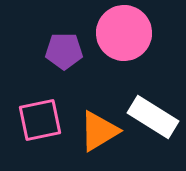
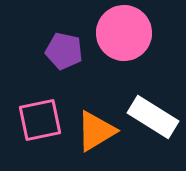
purple pentagon: rotated 12 degrees clockwise
orange triangle: moved 3 px left
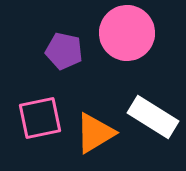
pink circle: moved 3 px right
pink square: moved 2 px up
orange triangle: moved 1 px left, 2 px down
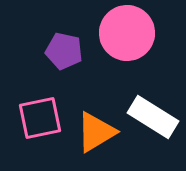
orange triangle: moved 1 px right, 1 px up
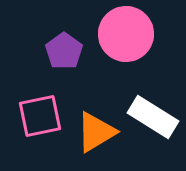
pink circle: moved 1 px left, 1 px down
purple pentagon: rotated 24 degrees clockwise
pink square: moved 2 px up
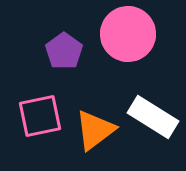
pink circle: moved 2 px right
orange triangle: moved 1 px left, 2 px up; rotated 6 degrees counterclockwise
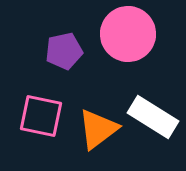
purple pentagon: rotated 24 degrees clockwise
pink square: moved 1 px right; rotated 24 degrees clockwise
orange triangle: moved 3 px right, 1 px up
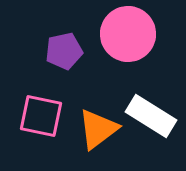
white rectangle: moved 2 px left, 1 px up
